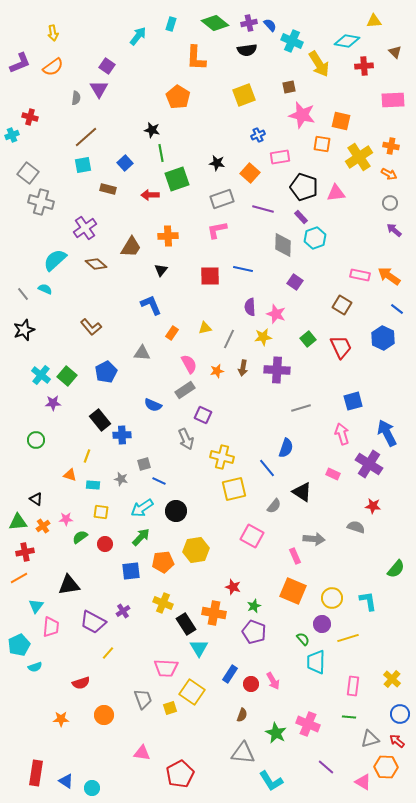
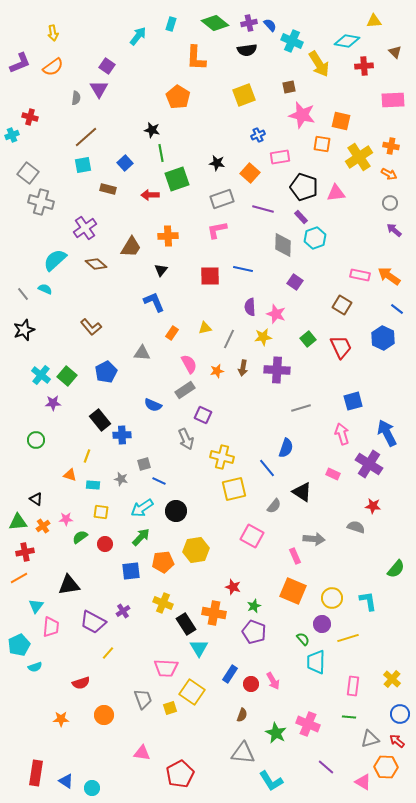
blue L-shape at (151, 305): moved 3 px right, 3 px up
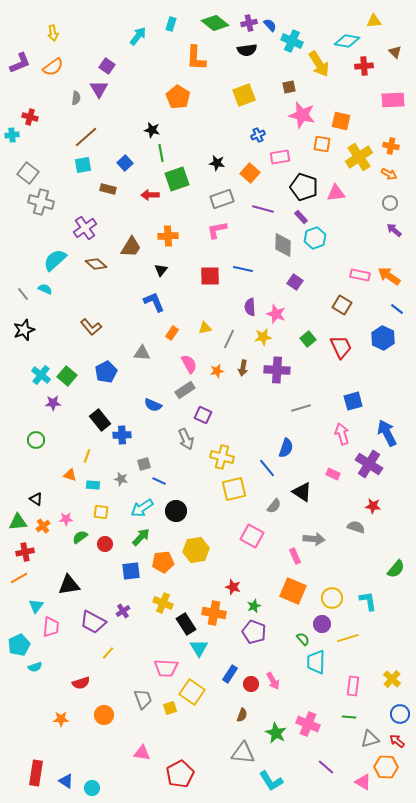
cyan cross at (12, 135): rotated 16 degrees clockwise
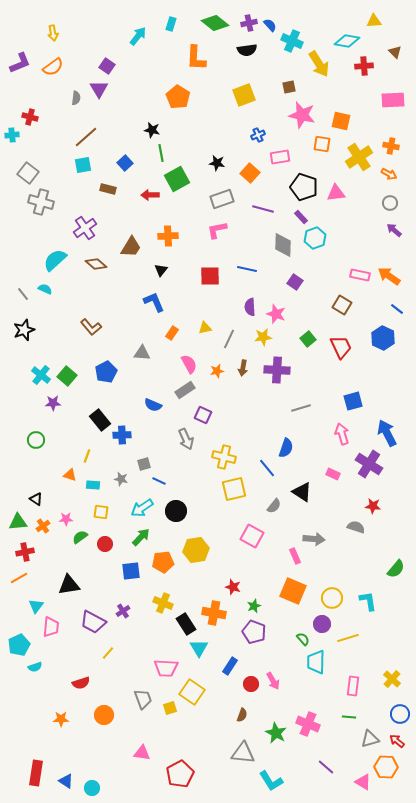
green square at (177, 179): rotated 10 degrees counterclockwise
blue line at (243, 269): moved 4 px right
yellow cross at (222, 457): moved 2 px right
blue rectangle at (230, 674): moved 8 px up
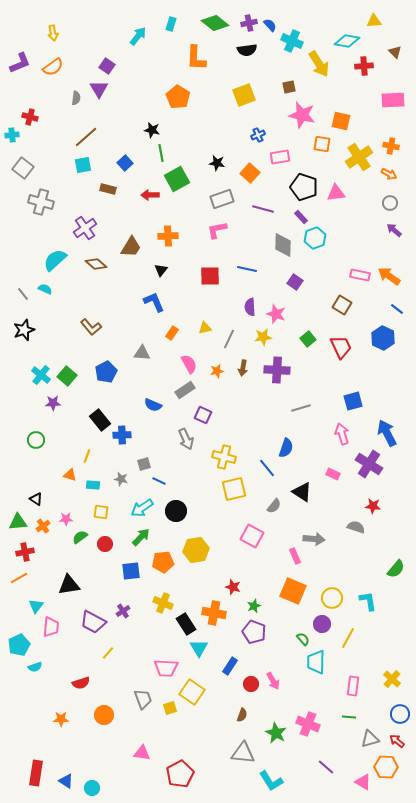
gray square at (28, 173): moved 5 px left, 5 px up
yellow line at (348, 638): rotated 45 degrees counterclockwise
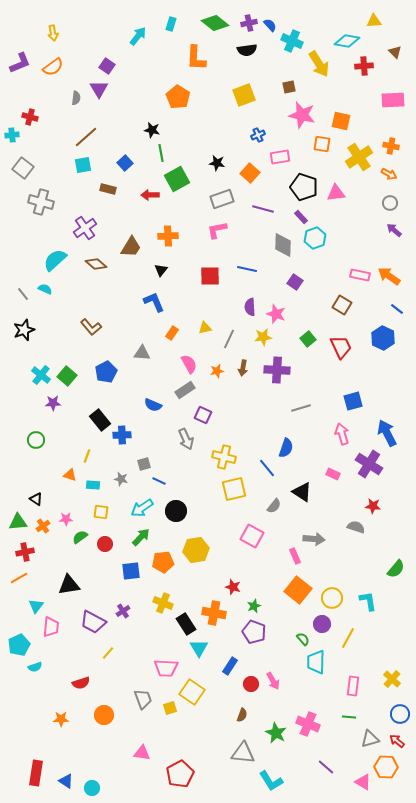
orange square at (293, 591): moved 5 px right, 1 px up; rotated 16 degrees clockwise
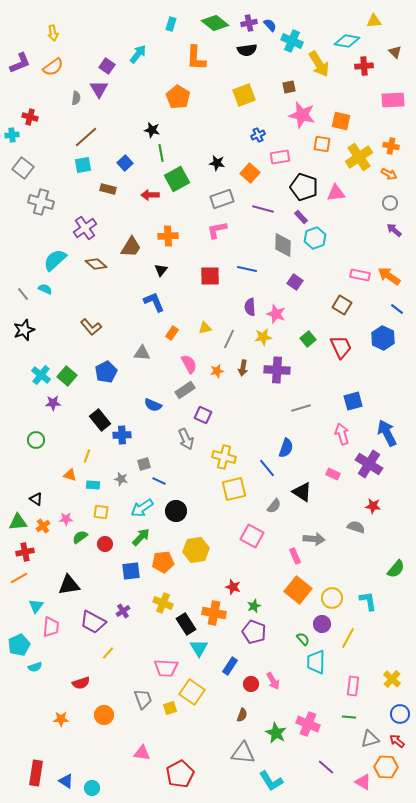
cyan arrow at (138, 36): moved 18 px down
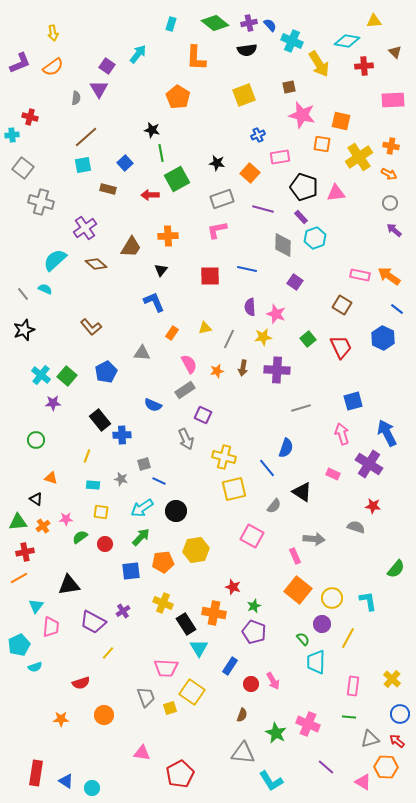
orange triangle at (70, 475): moved 19 px left, 3 px down
gray trapezoid at (143, 699): moved 3 px right, 2 px up
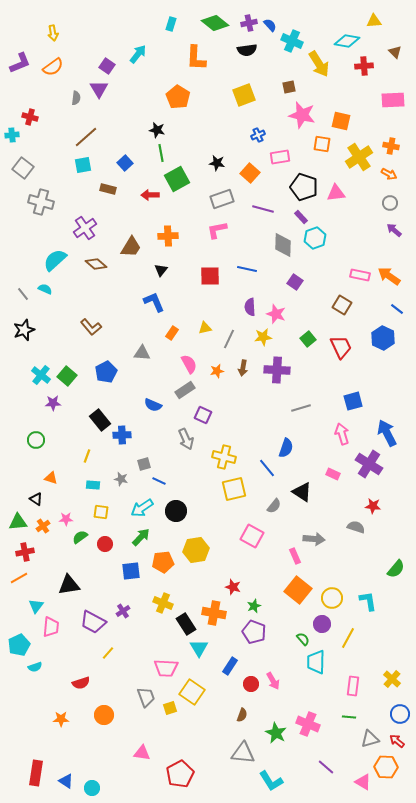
black star at (152, 130): moved 5 px right
